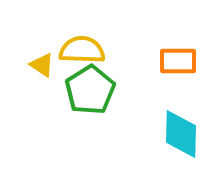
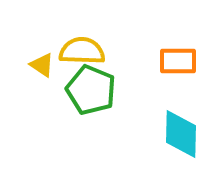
yellow semicircle: moved 1 px down
green pentagon: moved 1 px right; rotated 18 degrees counterclockwise
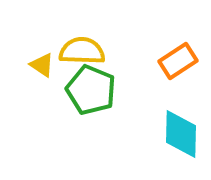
orange rectangle: rotated 33 degrees counterclockwise
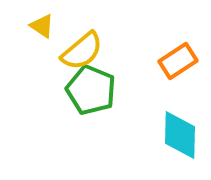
yellow semicircle: rotated 138 degrees clockwise
yellow triangle: moved 39 px up
cyan diamond: moved 1 px left, 1 px down
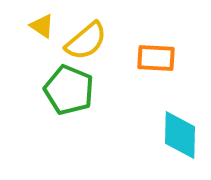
yellow semicircle: moved 4 px right, 10 px up
orange rectangle: moved 22 px left, 3 px up; rotated 36 degrees clockwise
green pentagon: moved 22 px left
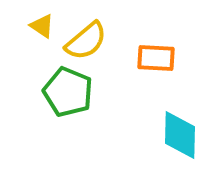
green pentagon: moved 1 px left, 2 px down
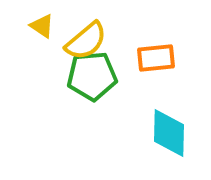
orange rectangle: rotated 9 degrees counterclockwise
green pentagon: moved 24 px right, 16 px up; rotated 27 degrees counterclockwise
cyan diamond: moved 11 px left, 2 px up
